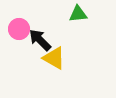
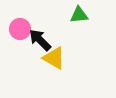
green triangle: moved 1 px right, 1 px down
pink circle: moved 1 px right
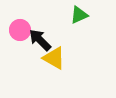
green triangle: rotated 18 degrees counterclockwise
pink circle: moved 1 px down
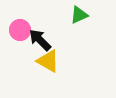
yellow triangle: moved 6 px left, 3 px down
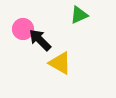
pink circle: moved 3 px right, 1 px up
yellow triangle: moved 12 px right, 2 px down
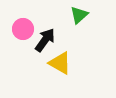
green triangle: rotated 18 degrees counterclockwise
black arrow: moved 5 px right; rotated 80 degrees clockwise
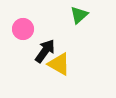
black arrow: moved 11 px down
yellow triangle: moved 1 px left, 1 px down
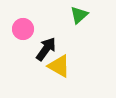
black arrow: moved 1 px right, 2 px up
yellow triangle: moved 2 px down
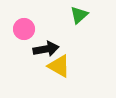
pink circle: moved 1 px right
black arrow: rotated 45 degrees clockwise
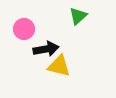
green triangle: moved 1 px left, 1 px down
yellow triangle: rotated 15 degrees counterclockwise
